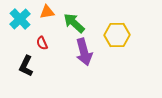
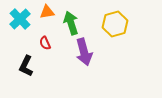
green arrow: moved 3 px left; rotated 30 degrees clockwise
yellow hexagon: moved 2 px left, 11 px up; rotated 15 degrees counterclockwise
red semicircle: moved 3 px right
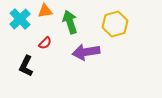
orange triangle: moved 2 px left, 1 px up
green arrow: moved 1 px left, 1 px up
red semicircle: rotated 112 degrees counterclockwise
purple arrow: moved 2 px right; rotated 96 degrees clockwise
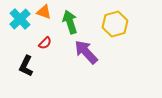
orange triangle: moved 1 px left, 1 px down; rotated 28 degrees clockwise
purple arrow: rotated 56 degrees clockwise
